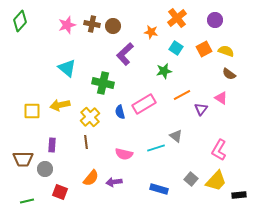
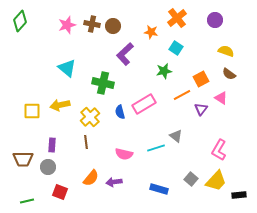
orange square: moved 3 px left, 30 px down
gray circle: moved 3 px right, 2 px up
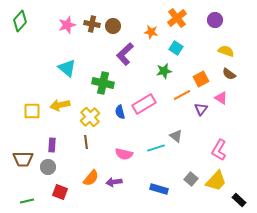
black rectangle: moved 5 px down; rotated 48 degrees clockwise
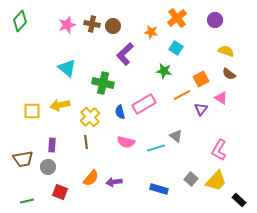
green star: rotated 21 degrees clockwise
pink semicircle: moved 2 px right, 12 px up
brown trapezoid: rotated 10 degrees counterclockwise
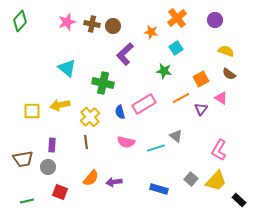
pink star: moved 3 px up
cyan square: rotated 24 degrees clockwise
orange line: moved 1 px left, 3 px down
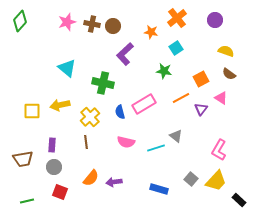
gray circle: moved 6 px right
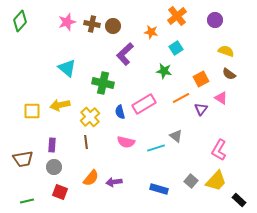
orange cross: moved 2 px up
gray square: moved 2 px down
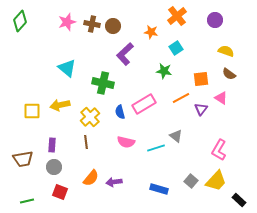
orange square: rotated 21 degrees clockwise
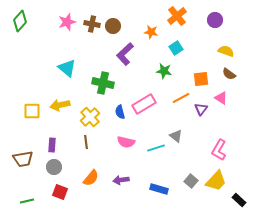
purple arrow: moved 7 px right, 2 px up
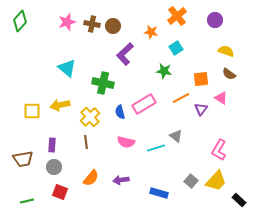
blue rectangle: moved 4 px down
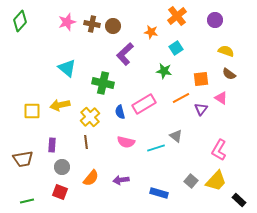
gray circle: moved 8 px right
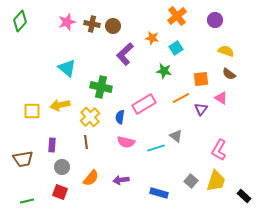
orange star: moved 1 px right, 6 px down
green cross: moved 2 px left, 4 px down
blue semicircle: moved 5 px down; rotated 24 degrees clockwise
yellow trapezoid: rotated 25 degrees counterclockwise
black rectangle: moved 5 px right, 4 px up
